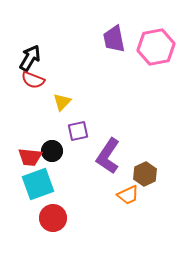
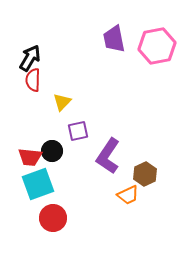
pink hexagon: moved 1 px right, 1 px up
red semicircle: rotated 70 degrees clockwise
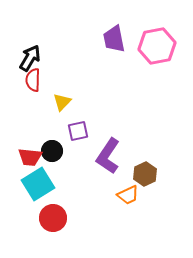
cyan square: rotated 12 degrees counterclockwise
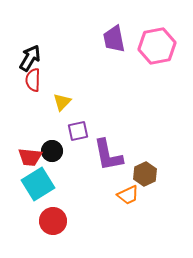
purple L-shape: moved 1 px up; rotated 45 degrees counterclockwise
red circle: moved 3 px down
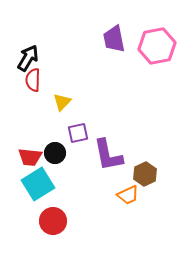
black arrow: moved 2 px left
purple square: moved 2 px down
black circle: moved 3 px right, 2 px down
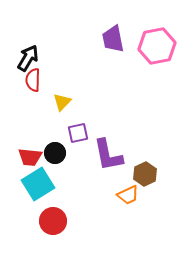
purple trapezoid: moved 1 px left
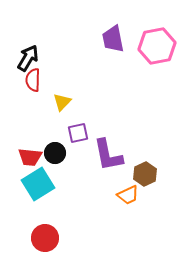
red circle: moved 8 px left, 17 px down
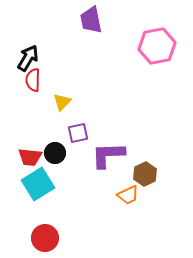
purple trapezoid: moved 22 px left, 19 px up
purple L-shape: rotated 99 degrees clockwise
